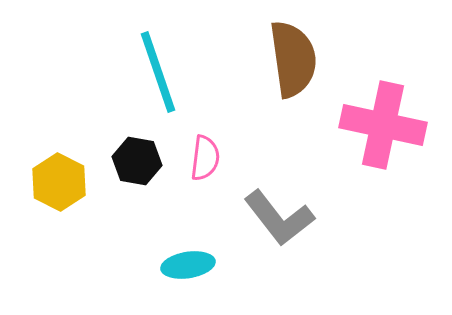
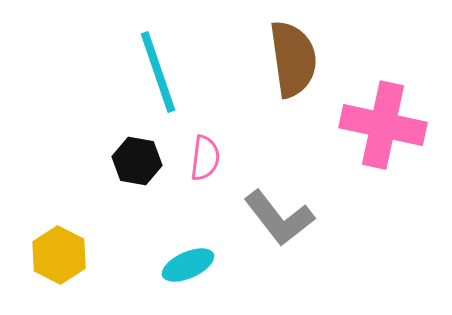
yellow hexagon: moved 73 px down
cyan ellipse: rotated 15 degrees counterclockwise
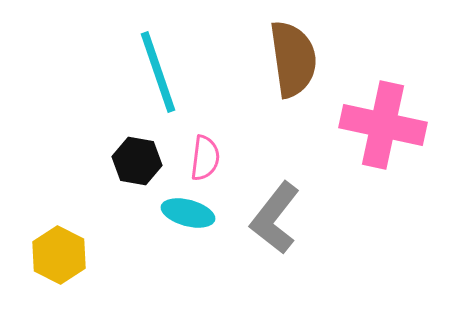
gray L-shape: moved 4 px left; rotated 76 degrees clockwise
cyan ellipse: moved 52 px up; rotated 39 degrees clockwise
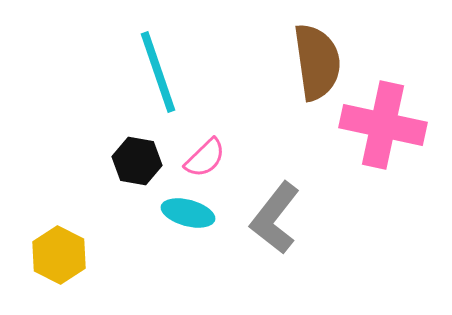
brown semicircle: moved 24 px right, 3 px down
pink semicircle: rotated 39 degrees clockwise
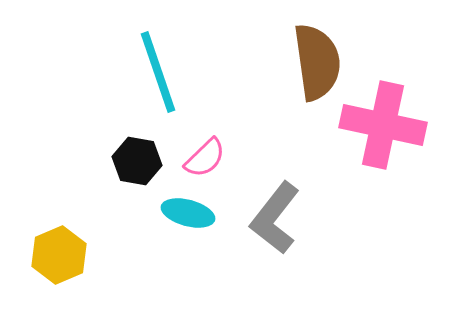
yellow hexagon: rotated 10 degrees clockwise
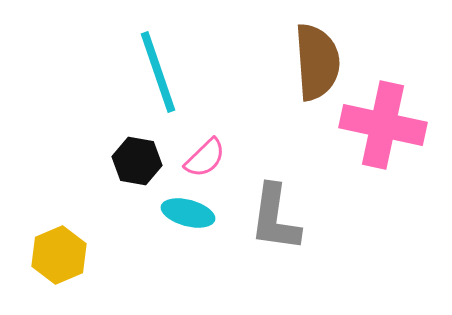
brown semicircle: rotated 4 degrees clockwise
gray L-shape: rotated 30 degrees counterclockwise
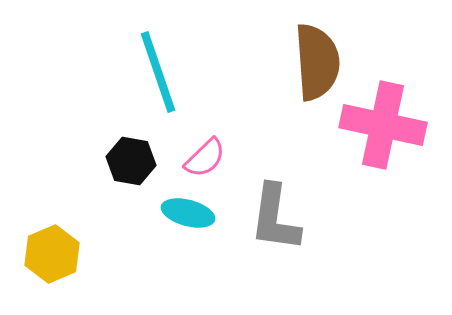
black hexagon: moved 6 px left
yellow hexagon: moved 7 px left, 1 px up
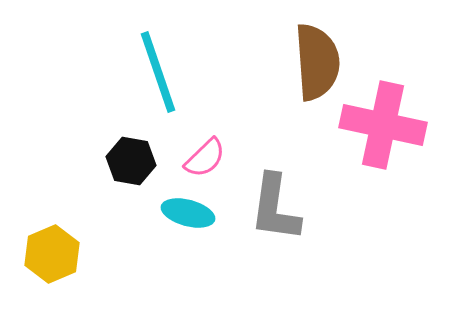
gray L-shape: moved 10 px up
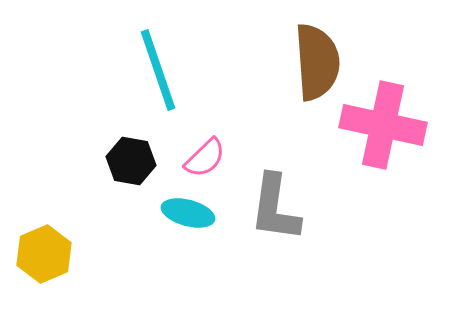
cyan line: moved 2 px up
yellow hexagon: moved 8 px left
